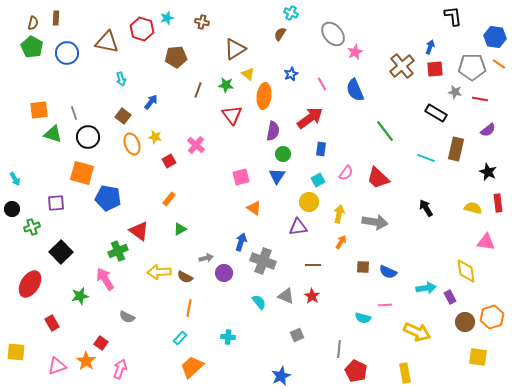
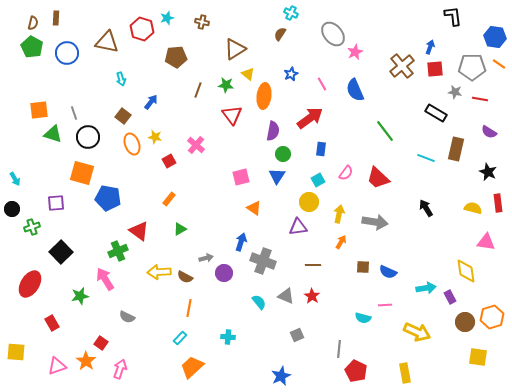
purple semicircle at (488, 130): moved 1 px right, 2 px down; rotated 70 degrees clockwise
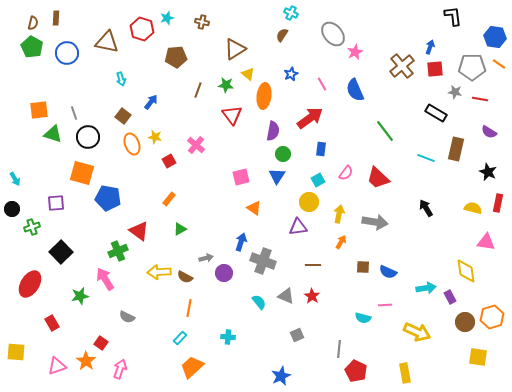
brown semicircle at (280, 34): moved 2 px right, 1 px down
red rectangle at (498, 203): rotated 18 degrees clockwise
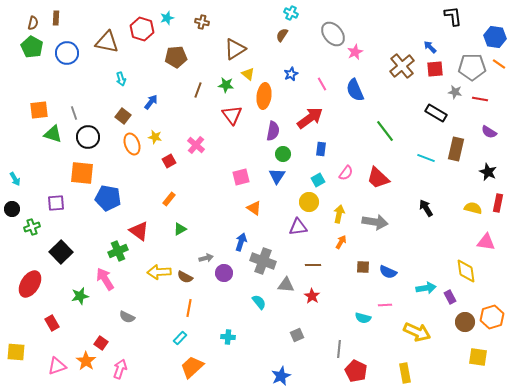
blue arrow at (430, 47): rotated 64 degrees counterclockwise
orange square at (82, 173): rotated 10 degrees counterclockwise
gray triangle at (286, 296): moved 11 px up; rotated 18 degrees counterclockwise
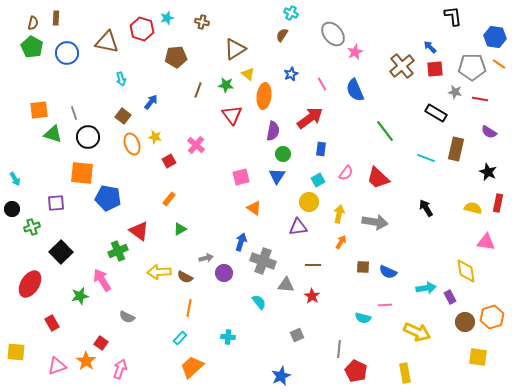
pink arrow at (105, 279): moved 3 px left, 1 px down
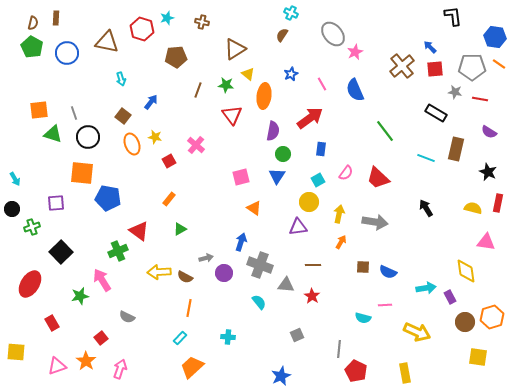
gray cross at (263, 261): moved 3 px left, 4 px down
red square at (101, 343): moved 5 px up; rotated 16 degrees clockwise
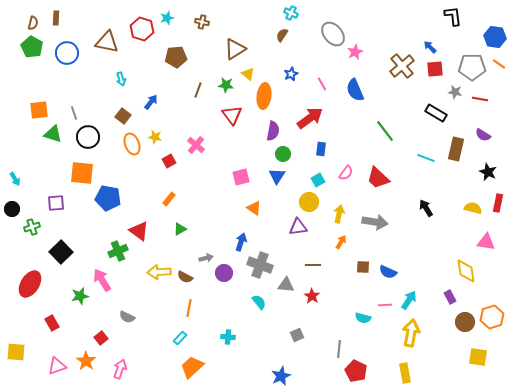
purple semicircle at (489, 132): moved 6 px left, 3 px down
cyan arrow at (426, 288): moved 17 px left, 12 px down; rotated 48 degrees counterclockwise
yellow arrow at (417, 332): moved 6 px left, 1 px down; rotated 104 degrees counterclockwise
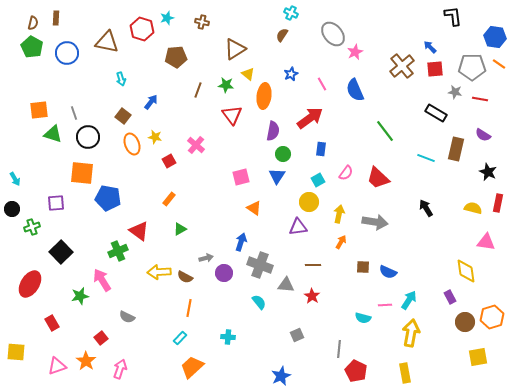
yellow square at (478, 357): rotated 18 degrees counterclockwise
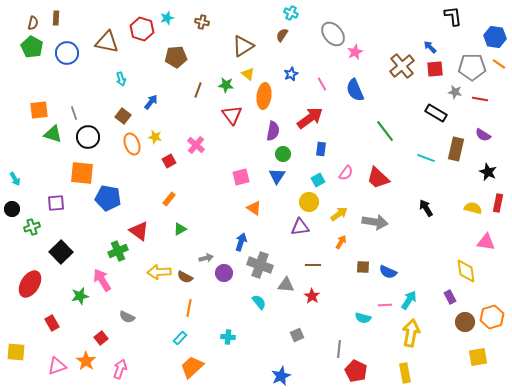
brown triangle at (235, 49): moved 8 px right, 3 px up
yellow arrow at (339, 214): rotated 42 degrees clockwise
purple triangle at (298, 227): moved 2 px right
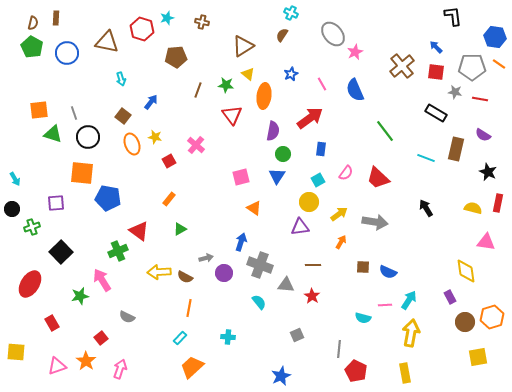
blue arrow at (430, 47): moved 6 px right
red square at (435, 69): moved 1 px right, 3 px down; rotated 12 degrees clockwise
